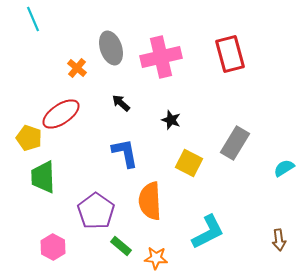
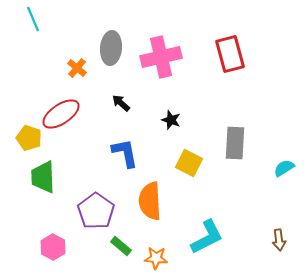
gray ellipse: rotated 24 degrees clockwise
gray rectangle: rotated 28 degrees counterclockwise
cyan L-shape: moved 1 px left, 5 px down
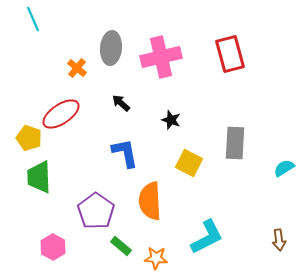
green trapezoid: moved 4 px left
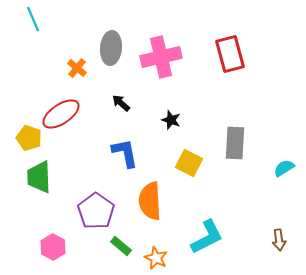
orange star: rotated 20 degrees clockwise
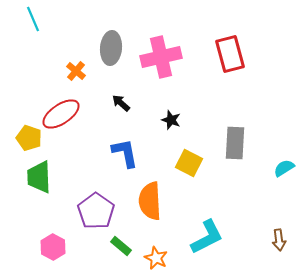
orange cross: moved 1 px left, 3 px down
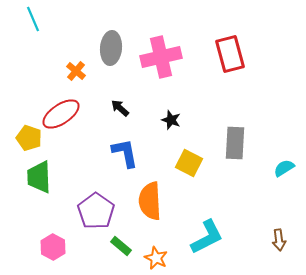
black arrow: moved 1 px left, 5 px down
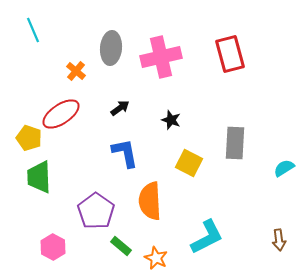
cyan line: moved 11 px down
black arrow: rotated 102 degrees clockwise
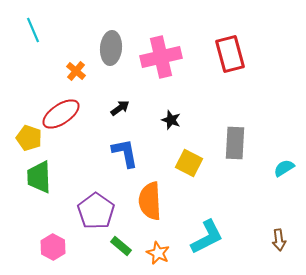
orange star: moved 2 px right, 5 px up
